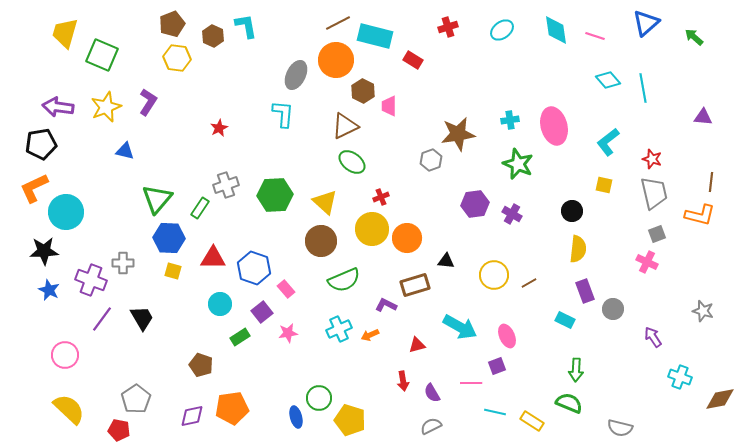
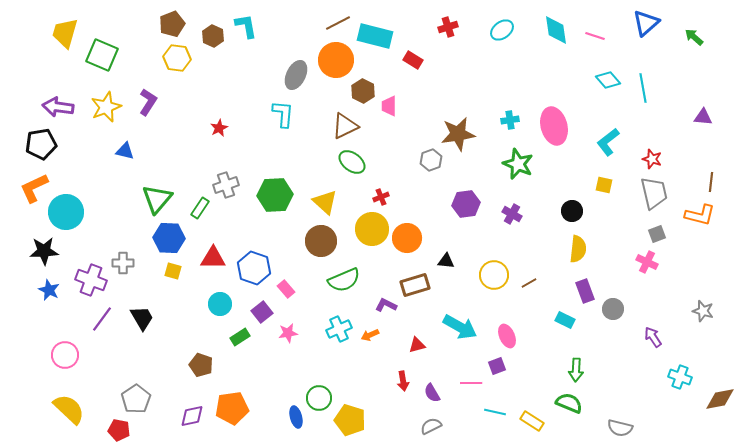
purple hexagon at (475, 204): moved 9 px left
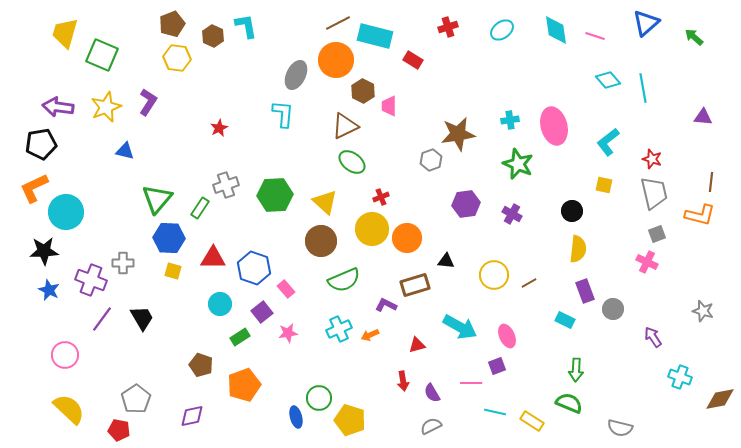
orange pentagon at (232, 408): moved 12 px right, 23 px up; rotated 12 degrees counterclockwise
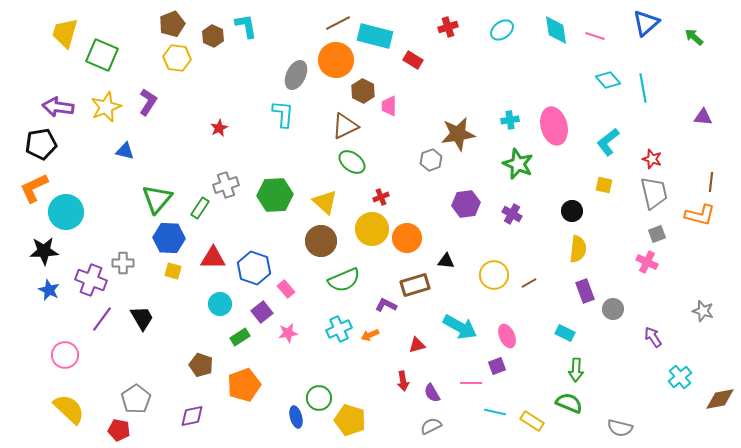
cyan rectangle at (565, 320): moved 13 px down
cyan cross at (680, 377): rotated 30 degrees clockwise
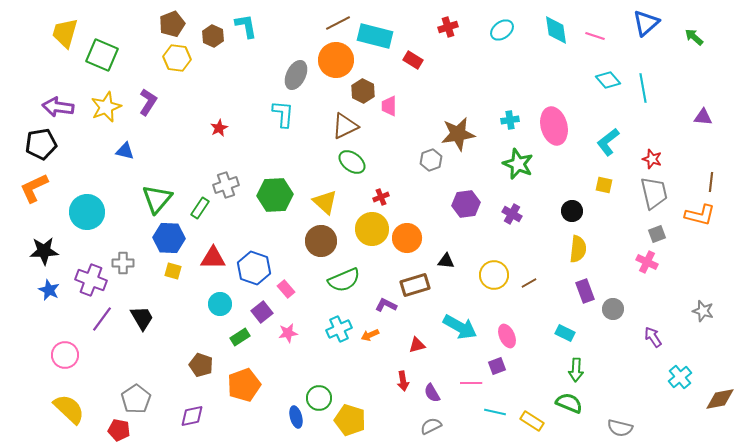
cyan circle at (66, 212): moved 21 px right
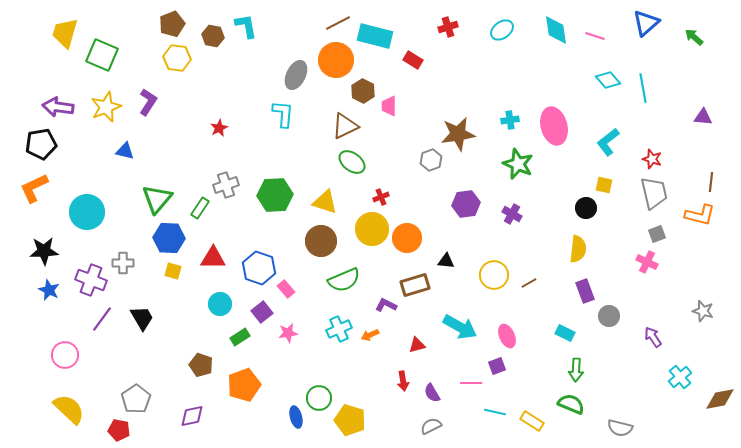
brown hexagon at (213, 36): rotated 15 degrees counterclockwise
yellow triangle at (325, 202): rotated 24 degrees counterclockwise
black circle at (572, 211): moved 14 px right, 3 px up
blue hexagon at (254, 268): moved 5 px right
gray circle at (613, 309): moved 4 px left, 7 px down
green semicircle at (569, 403): moved 2 px right, 1 px down
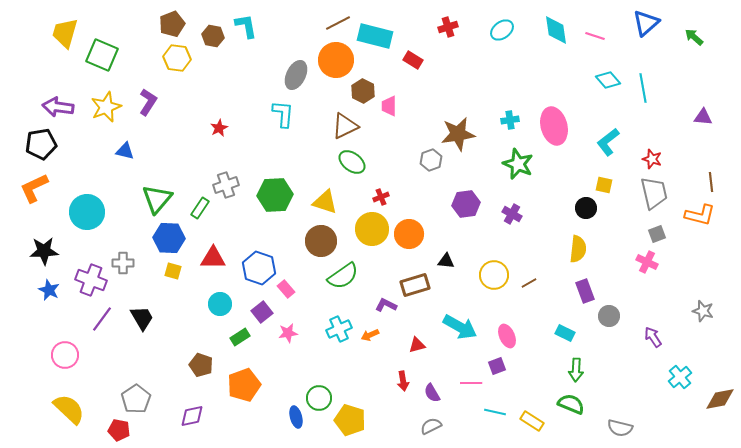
brown line at (711, 182): rotated 12 degrees counterclockwise
orange circle at (407, 238): moved 2 px right, 4 px up
green semicircle at (344, 280): moved 1 px left, 4 px up; rotated 12 degrees counterclockwise
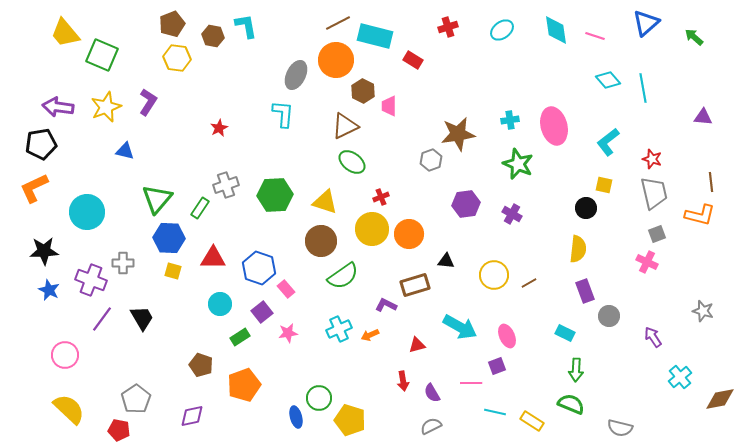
yellow trapezoid at (65, 33): rotated 56 degrees counterclockwise
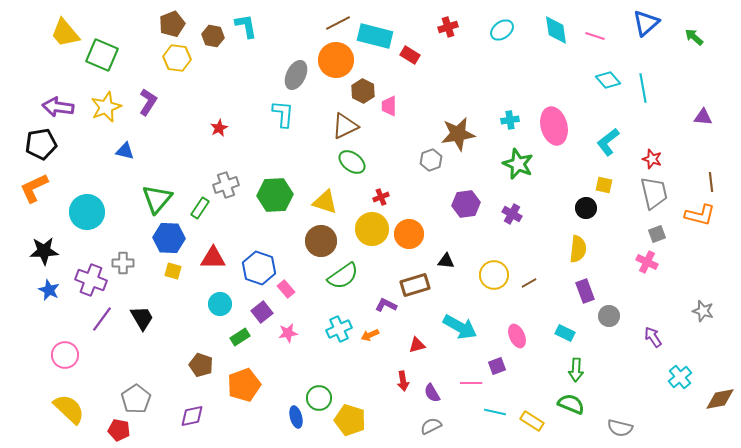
red rectangle at (413, 60): moved 3 px left, 5 px up
pink ellipse at (507, 336): moved 10 px right
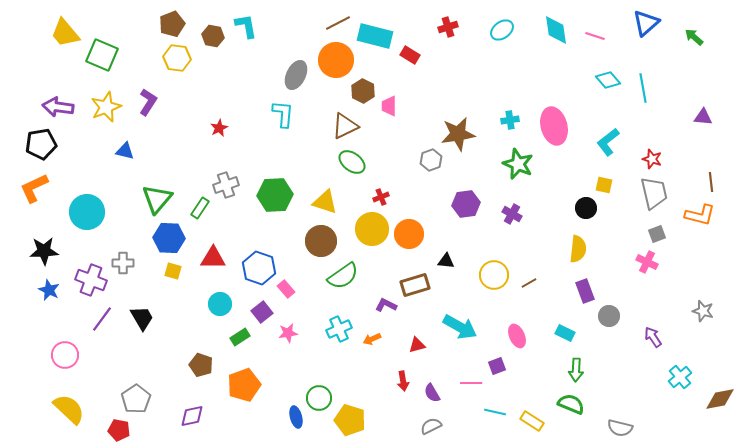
orange arrow at (370, 335): moved 2 px right, 4 px down
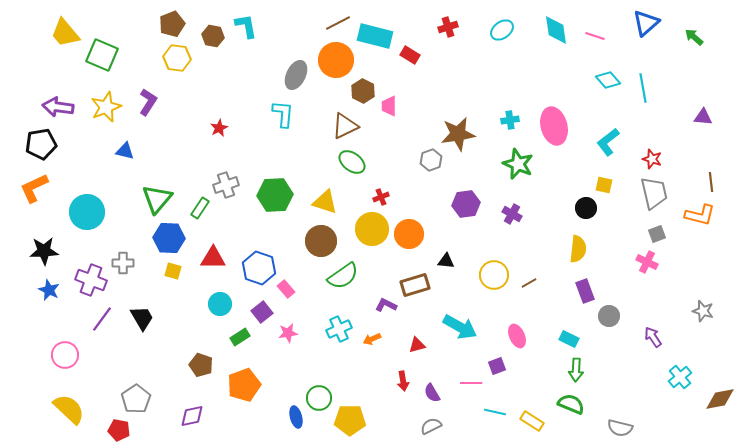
cyan rectangle at (565, 333): moved 4 px right, 6 px down
yellow pentagon at (350, 420): rotated 16 degrees counterclockwise
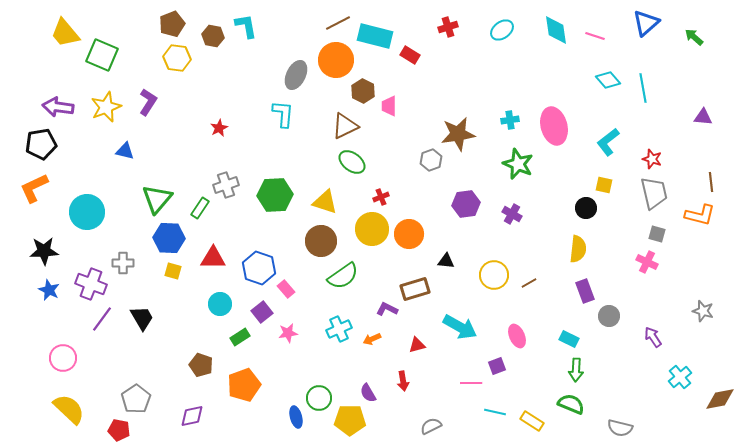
gray square at (657, 234): rotated 36 degrees clockwise
purple cross at (91, 280): moved 4 px down
brown rectangle at (415, 285): moved 4 px down
purple L-shape at (386, 305): moved 1 px right, 4 px down
pink circle at (65, 355): moved 2 px left, 3 px down
purple semicircle at (432, 393): moved 64 px left
